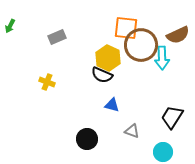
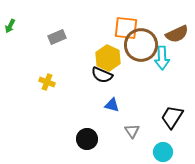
brown semicircle: moved 1 px left, 1 px up
gray triangle: rotated 35 degrees clockwise
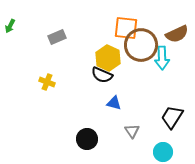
blue triangle: moved 2 px right, 2 px up
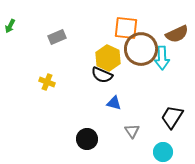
brown circle: moved 4 px down
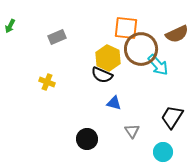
cyan arrow: moved 4 px left, 7 px down; rotated 40 degrees counterclockwise
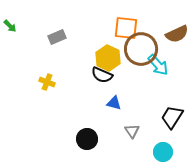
green arrow: rotated 72 degrees counterclockwise
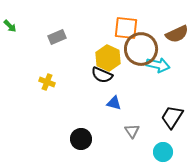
cyan arrow: rotated 35 degrees counterclockwise
black circle: moved 6 px left
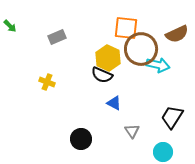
blue triangle: rotated 14 degrees clockwise
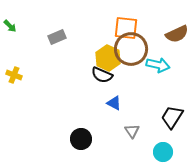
brown circle: moved 10 px left
yellow cross: moved 33 px left, 7 px up
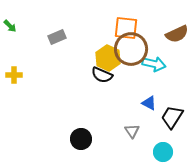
cyan arrow: moved 4 px left, 1 px up
yellow cross: rotated 21 degrees counterclockwise
blue triangle: moved 35 px right
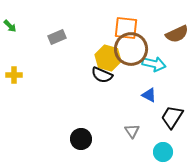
yellow hexagon: rotated 10 degrees counterclockwise
blue triangle: moved 8 px up
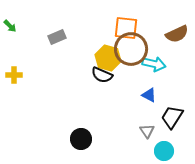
gray triangle: moved 15 px right
cyan circle: moved 1 px right, 1 px up
